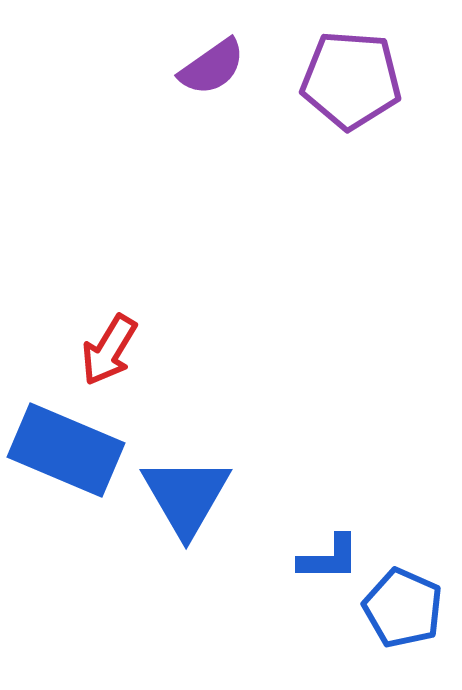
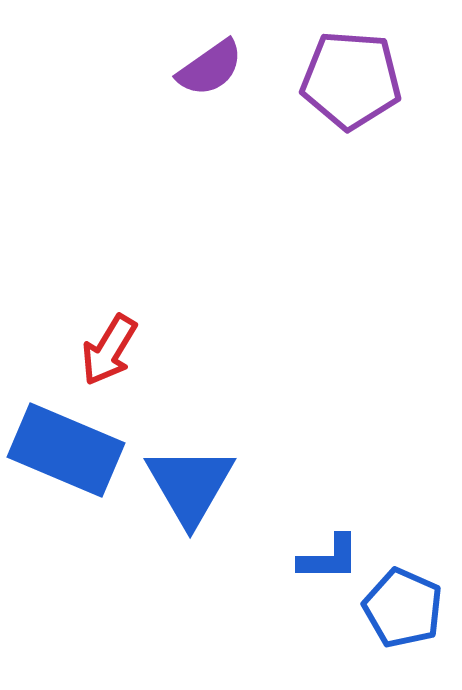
purple semicircle: moved 2 px left, 1 px down
blue triangle: moved 4 px right, 11 px up
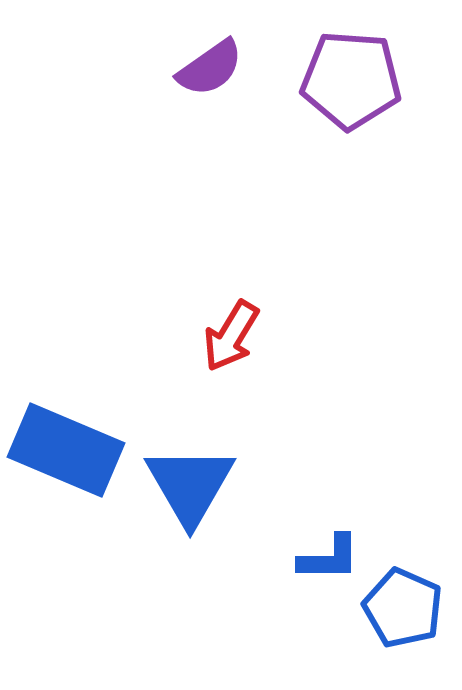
red arrow: moved 122 px right, 14 px up
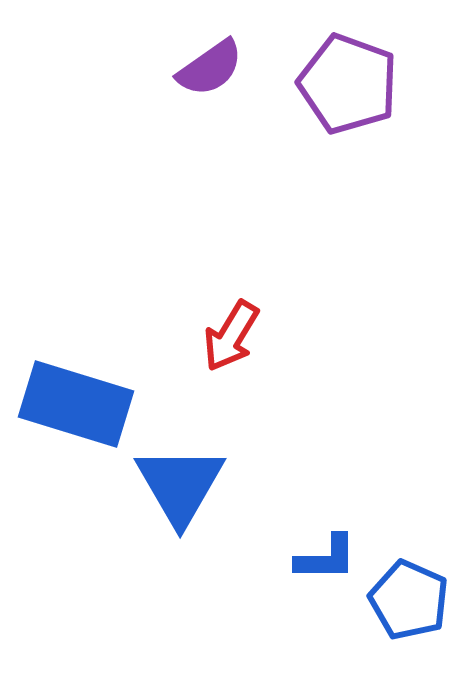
purple pentagon: moved 3 px left, 4 px down; rotated 16 degrees clockwise
blue rectangle: moved 10 px right, 46 px up; rotated 6 degrees counterclockwise
blue triangle: moved 10 px left
blue L-shape: moved 3 px left
blue pentagon: moved 6 px right, 8 px up
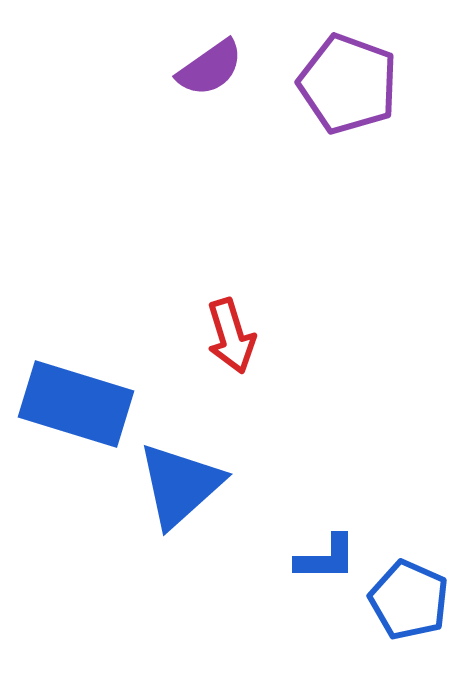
red arrow: rotated 48 degrees counterclockwise
blue triangle: rotated 18 degrees clockwise
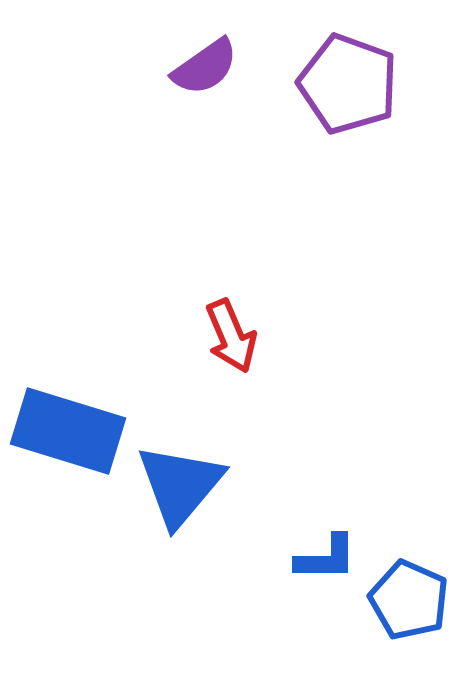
purple semicircle: moved 5 px left, 1 px up
red arrow: rotated 6 degrees counterclockwise
blue rectangle: moved 8 px left, 27 px down
blue triangle: rotated 8 degrees counterclockwise
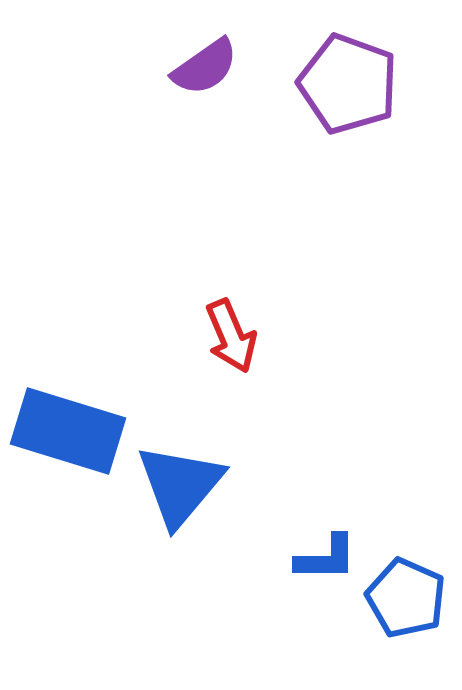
blue pentagon: moved 3 px left, 2 px up
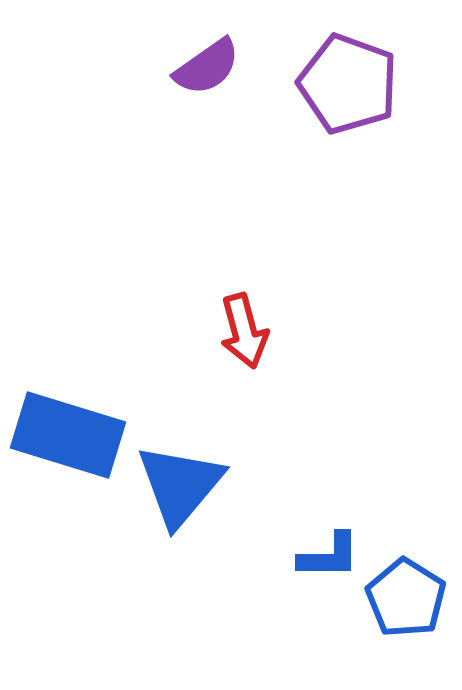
purple semicircle: moved 2 px right
red arrow: moved 13 px right, 5 px up; rotated 8 degrees clockwise
blue rectangle: moved 4 px down
blue L-shape: moved 3 px right, 2 px up
blue pentagon: rotated 8 degrees clockwise
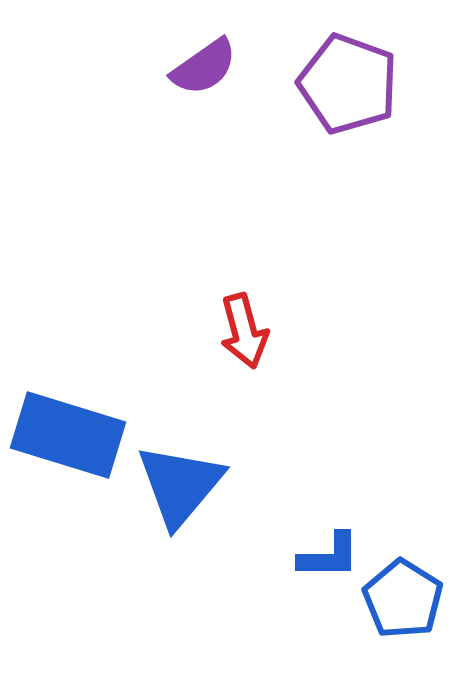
purple semicircle: moved 3 px left
blue pentagon: moved 3 px left, 1 px down
